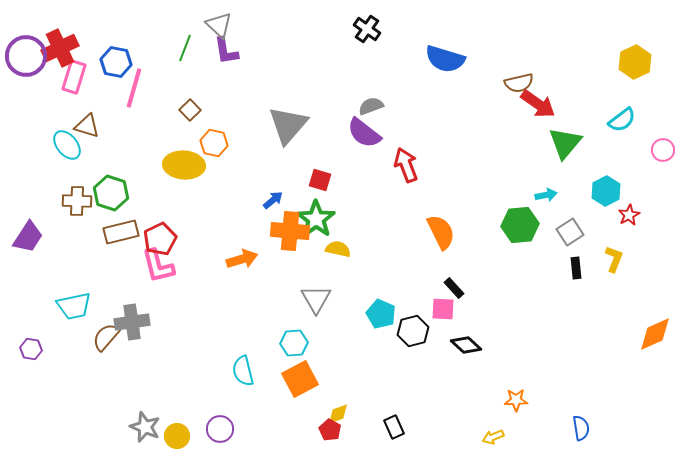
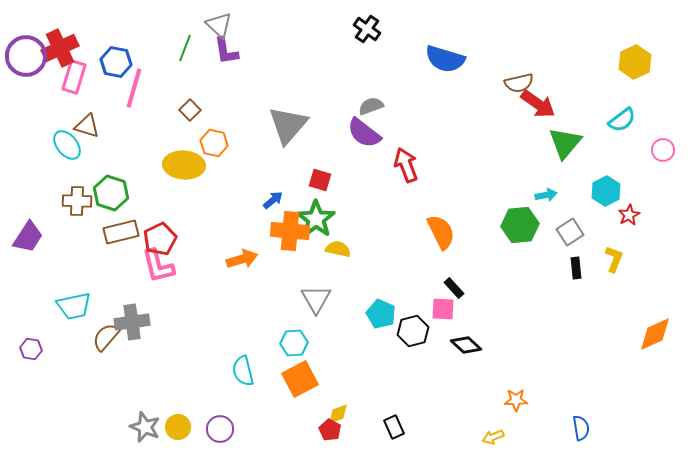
yellow circle at (177, 436): moved 1 px right, 9 px up
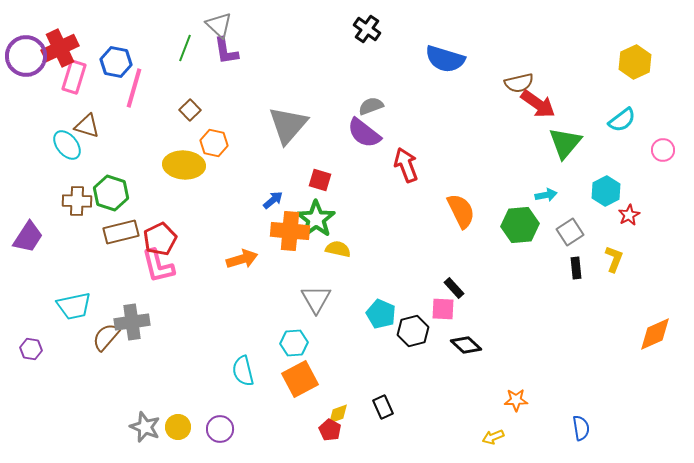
orange semicircle at (441, 232): moved 20 px right, 21 px up
black rectangle at (394, 427): moved 11 px left, 20 px up
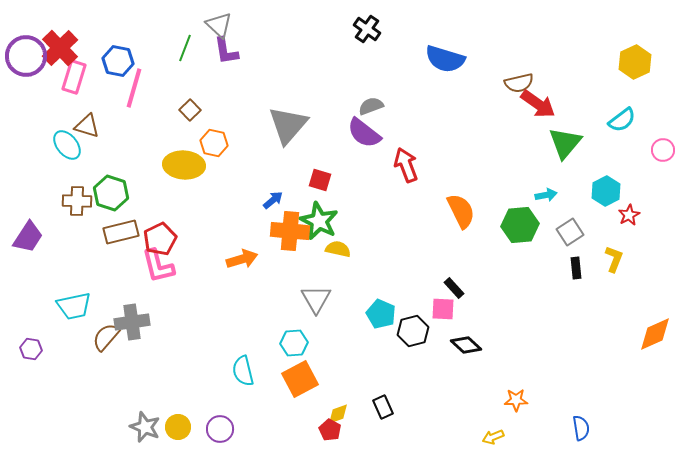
red cross at (60, 48): rotated 18 degrees counterclockwise
blue hexagon at (116, 62): moved 2 px right, 1 px up
green star at (316, 219): moved 3 px right, 2 px down; rotated 9 degrees counterclockwise
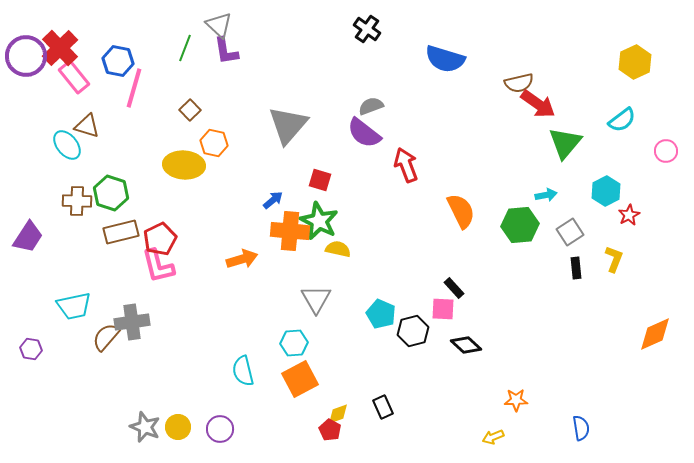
pink rectangle at (74, 77): rotated 56 degrees counterclockwise
pink circle at (663, 150): moved 3 px right, 1 px down
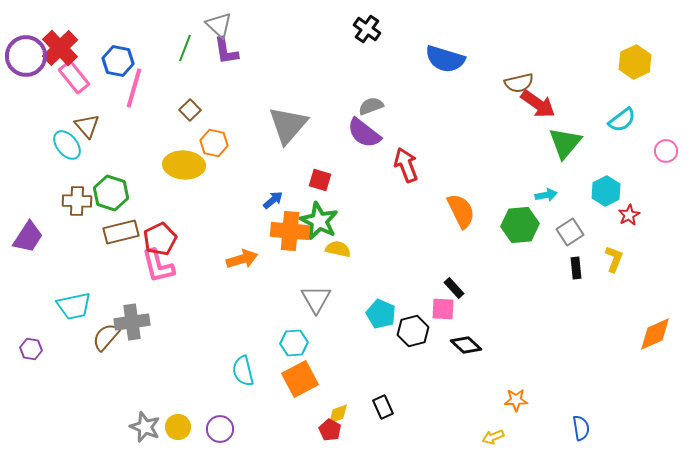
brown triangle at (87, 126): rotated 32 degrees clockwise
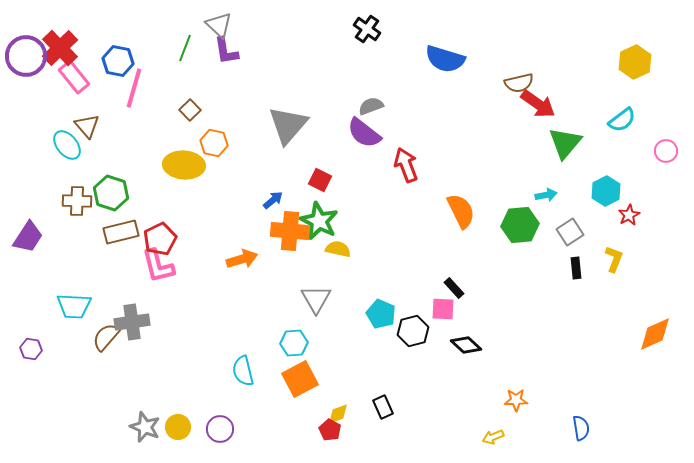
red square at (320, 180): rotated 10 degrees clockwise
cyan trapezoid at (74, 306): rotated 15 degrees clockwise
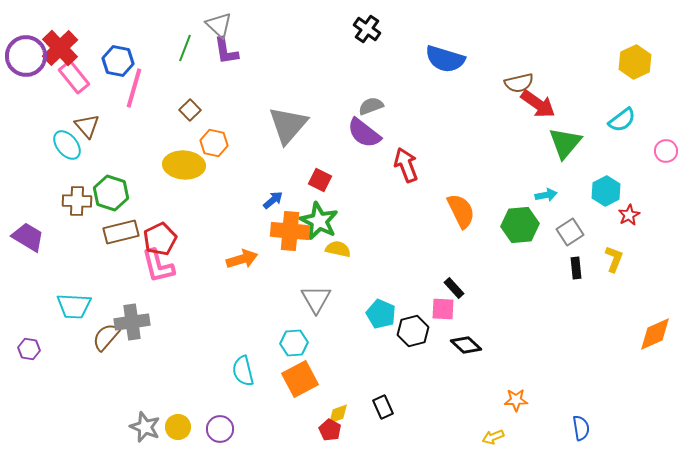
purple trapezoid at (28, 237): rotated 92 degrees counterclockwise
purple hexagon at (31, 349): moved 2 px left
